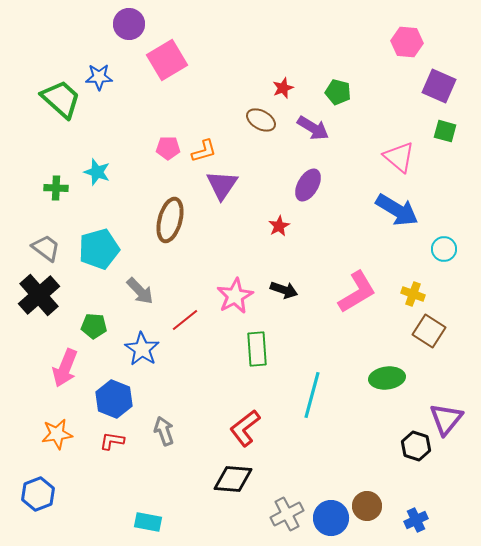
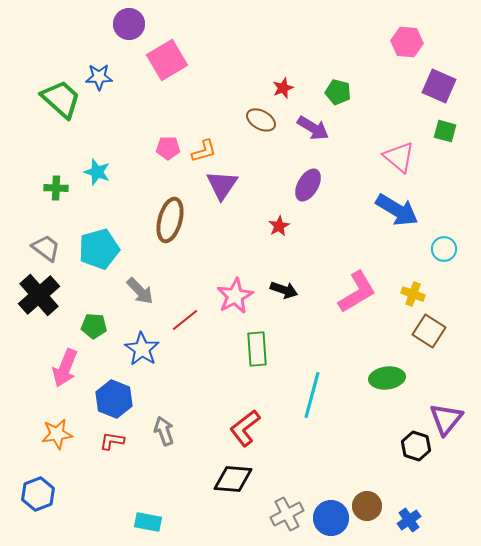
blue cross at (416, 520): moved 7 px left; rotated 10 degrees counterclockwise
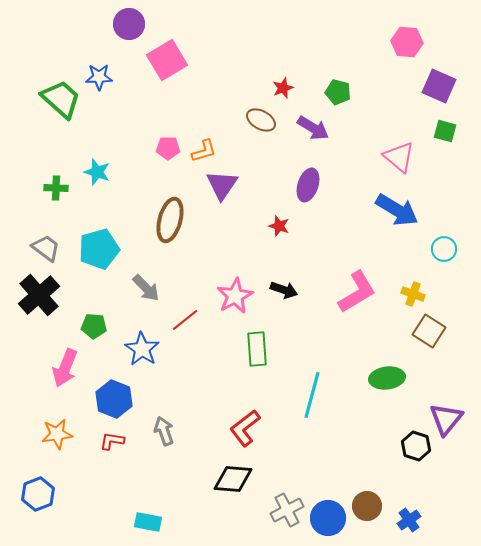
purple ellipse at (308, 185): rotated 12 degrees counterclockwise
red star at (279, 226): rotated 25 degrees counterclockwise
gray arrow at (140, 291): moved 6 px right, 3 px up
gray cross at (287, 514): moved 4 px up
blue circle at (331, 518): moved 3 px left
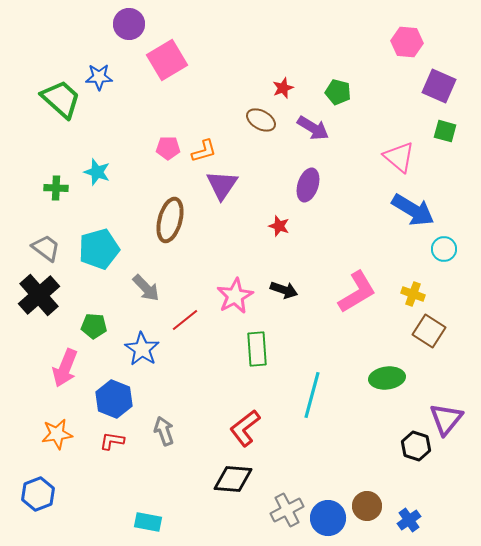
blue arrow at (397, 210): moved 16 px right
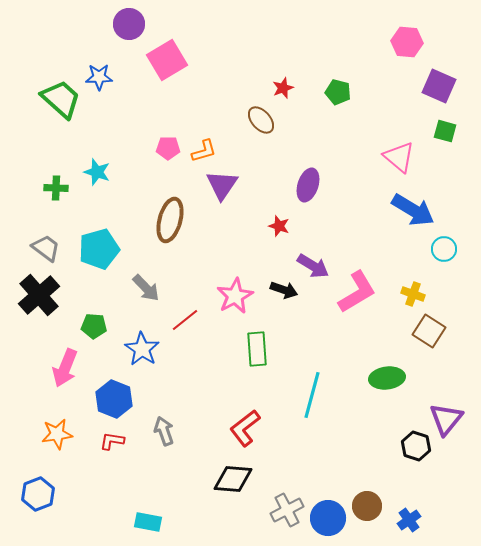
brown ellipse at (261, 120): rotated 20 degrees clockwise
purple arrow at (313, 128): moved 138 px down
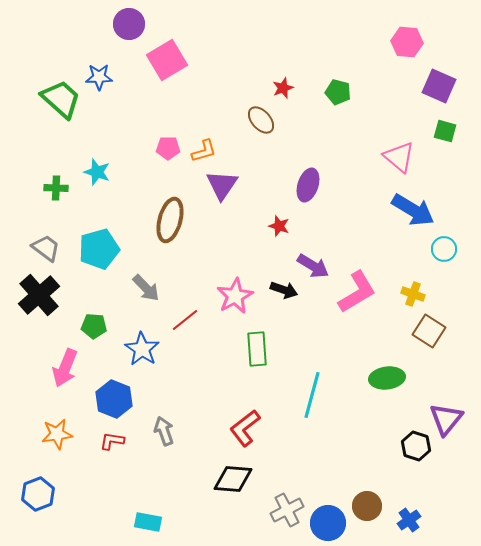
blue circle at (328, 518): moved 5 px down
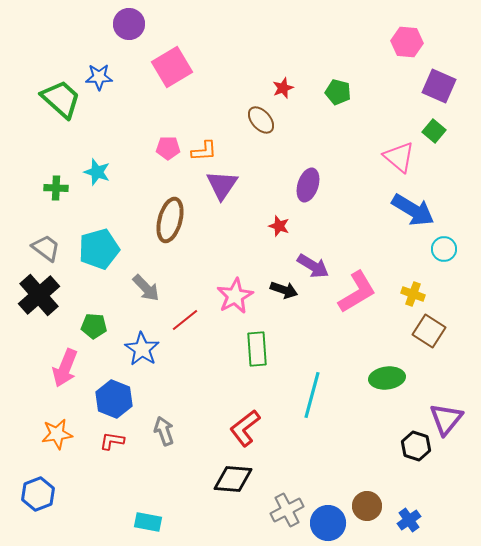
pink square at (167, 60): moved 5 px right, 7 px down
green square at (445, 131): moved 11 px left; rotated 25 degrees clockwise
orange L-shape at (204, 151): rotated 12 degrees clockwise
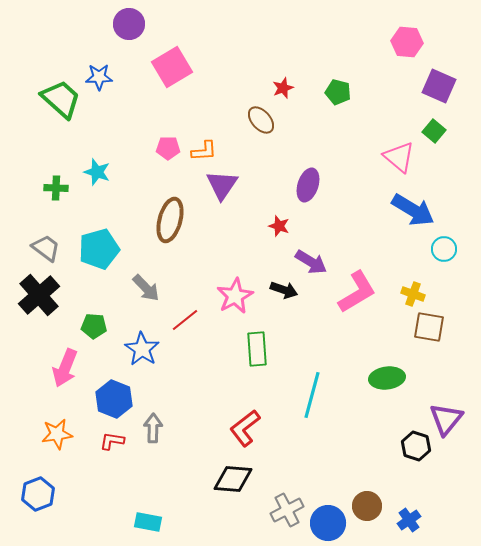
purple arrow at (313, 266): moved 2 px left, 4 px up
brown square at (429, 331): moved 4 px up; rotated 24 degrees counterclockwise
gray arrow at (164, 431): moved 11 px left, 3 px up; rotated 20 degrees clockwise
